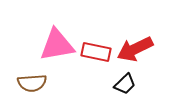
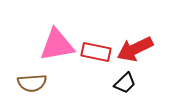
black trapezoid: moved 1 px up
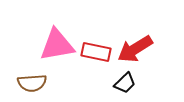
red arrow: rotated 6 degrees counterclockwise
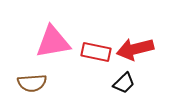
pink triangle: moved 4 px left, 3 px up
red arrow: rotated 18 degrees clockwise
black trapezoid: moved 1 px left
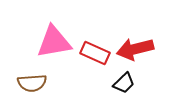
pink triangle: moved 1 px right
red rectangle: moved 1 px left, 1 px down; rotated 12 degrees clockwise
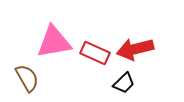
brown semicircle: moved 5 px left, 5 px up; rotated 116 degrees counterclockwise
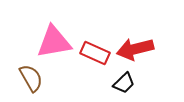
brown semicircle: moved 4 px right
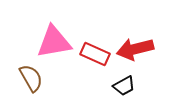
red rectangle: moved 1 px down
black trapezoid: moved 3 px down; rotated 15 degrees clockwise
